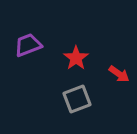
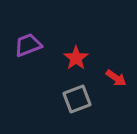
red arrow: moved 3 px left, 4 px down
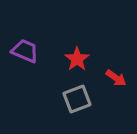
purple trapezoid: moved 3 px left, 6 px down; rotated 44 degrees clockwise
red star: moved 1 px right, 1 px down
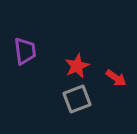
purple trapezoid: rotated 60 degrees clockwise
red star: moved 7 px down; rotated 10 degrees clockwise
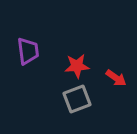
purple trapezoid: moved 3 px right
red star: rotated 20 degrees clockwise
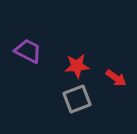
purple trapezoid: rotated 56 degrees counterclockwise
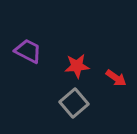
gray square: moved 3 px left, 4 px down; rotated 20 degrees counterclockwise
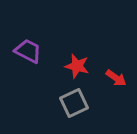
red star: rotated 20 degrees clockwise
gray square: rotated 16 degrees clockwise
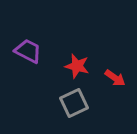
red arrow: moved 1 px left
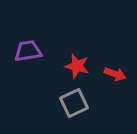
purple trapezoid: rotated 36 degrees counterclockwise
red arrow: moved 4 px up; rotated 15 degrees counterclockwise
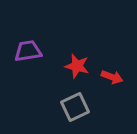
red arrow: moved 3 px left, 3 px down
gray square: moved 1 px right, 4 px down
